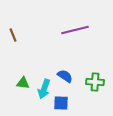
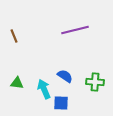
brown line: moved 1 px right, 1 px down
green triangle: moved 6 px left
cyan arrow: rotated 138 degrees clockwise
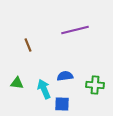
brown line: moved 14 px right, 9 px down
blue semicircle: rotated 42 degrees counterclockwise
green cross: moved 3 px down
blue square: moved 1 px right, 1 px down
